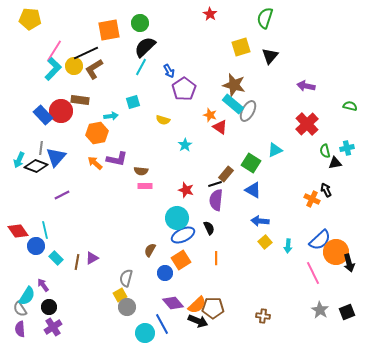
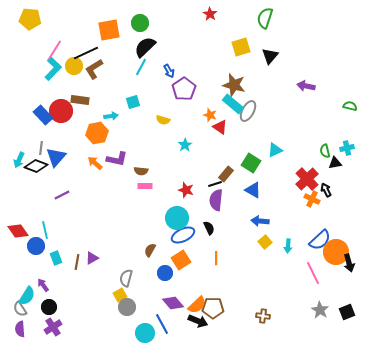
red cross at (307, 124): moved 55 px down
cyan rectangle at (56, 258): rotated 24 degrees clockwise
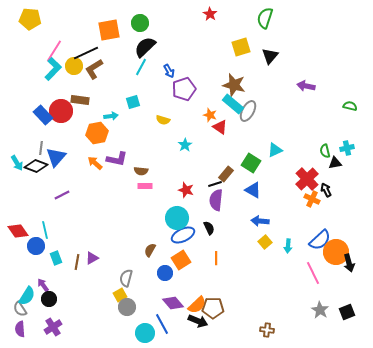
purple pentagon at (184, 89): rotated 15 degrees clockwise
cyan arrow at (19, 160): moved 2 px left, 3 px down; rotated 56 degrees counterclockwise
black circle at (49, 307): moved 8 px up
brown cross at (263, 316): moved 4 px right, 14 px down
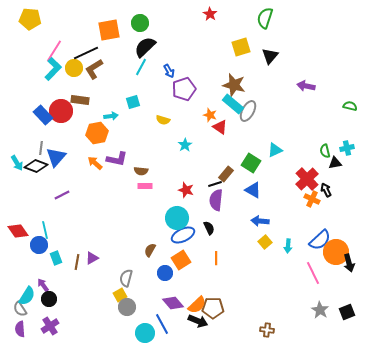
yellow circle at (74, 66): moved 2 px down
blue circle at (36, 246): moved 3 px right, 1 px up
purple cross at (53, 327): moved 3 px left, 1 px up
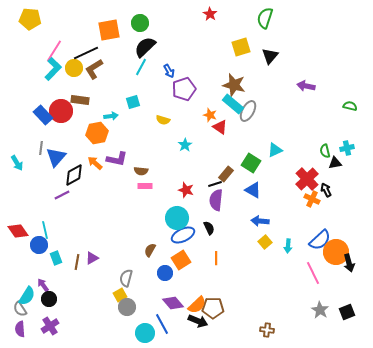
black diamond at (36, 166): moved 38 px right, 9 px down; rotated 50 degrees counterclockwise
